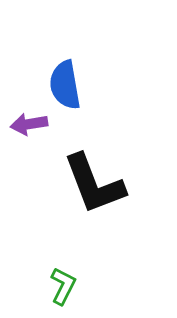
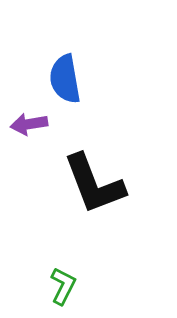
blue semicircle: moved 6 px up
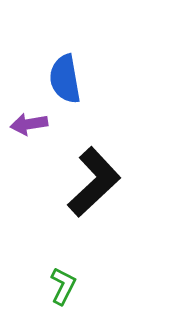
black L-shape: moved 2 px up; rotated 112 degrees counterclockwise
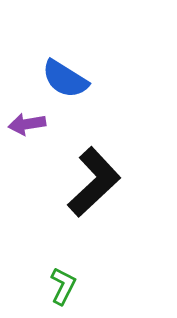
blue semicircle: rotated 48 degrees counterclockwise
purple arrow: moved 2 px left
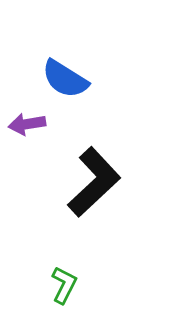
green L-shape: moved 1 px right, 1 px up
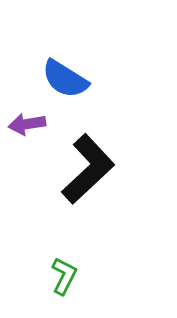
black L-shape: moved 6 px left, 13 px up
green L-shape: moved 9 px up
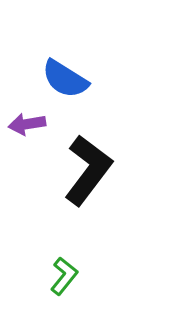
black L-shape: moved 1 px down; rotated 10 degrees counterclockwise
green L-shape: rotated 12 degrees clockwise
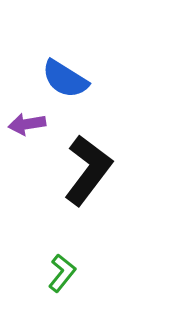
green L-shape: moved 2 px left, 3 px up
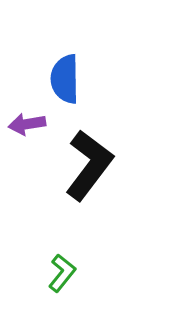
blue semicircle: rotated 57 degrees clockwise
black L-shape: moved 1 px right, 5 px up
